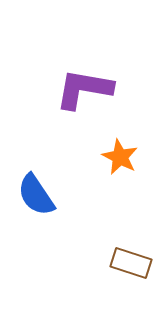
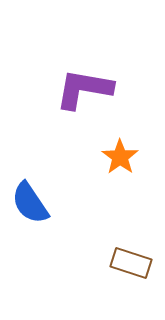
orange star: rotated 9 degrees clockwise
blue semicircle: moved 6 px left, 8 px down
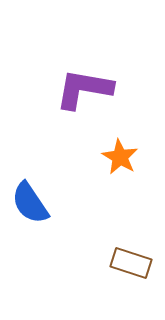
orange star: rotated 6 degrees counterclockwise
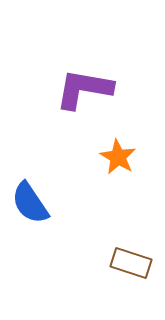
orange star: moved 2 px left
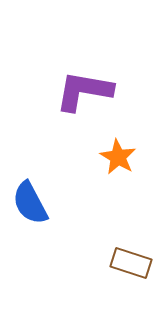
purple L-shape: moved 2 px down
blue semicircle: rotated 6 degrees clockwise
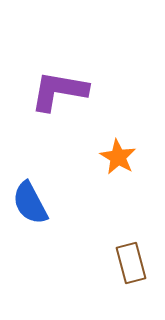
purple L-shape: moved 25 px left
brown rectangle: rotated 57 degrees clockwise
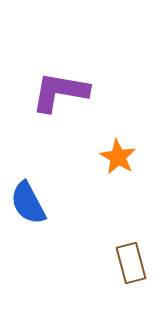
purple L-shape: moved 1 px right, 1 px down
blue semicircle: moved 2 px left
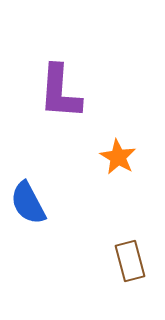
purple L-shape: rotated 96 degrees counterclockwise
brown rectangle: moved 1 px left, 2 px up
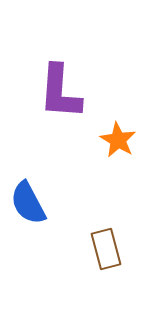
orange star: moved 17 px up
brown rectangle: moved 24 px left, 12 px up
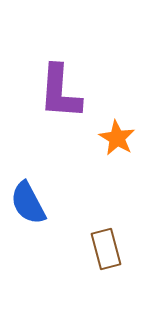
orange star: moved 1 px left, 2 px up
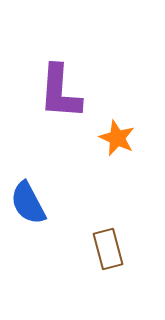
orange star: rotated 6 degrees counterclockwise
brown rectangle: moved 2 px right
